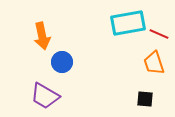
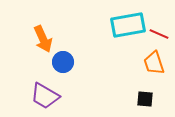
cyan rectangle: moved 2 px down
orange arrow: moved 1 px right, 3 px down; rotated 12 degrees counterclockwise
blue circle: moved 1 px right
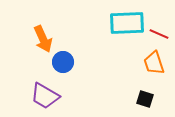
cyan rectangle: moved 1 px left, 2 px up; rotated 8 degrees clockwise
black square: rotated 12 degrees clockwise
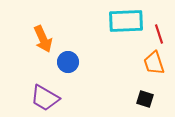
cyan rectangle: moved 1 px left, 2 px up
red line: rotated 48 degrees clockwise
blue circle: moved 5 px right
purple trapezoid: moved 2 px down
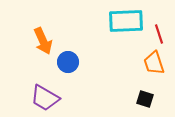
orange arrow: moved 2 px down
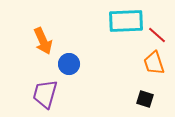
red line: moved 2 px left, 1 px down; rotated 30 degrees counterclockwise
blue circle: moved 1 px right, 2 px down
purple trapezoid: moved 4 px up; rotated 76 degrees clockwise
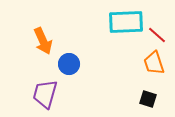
cyan rectangle: moved 1 px down
black square: moved 3 px right
